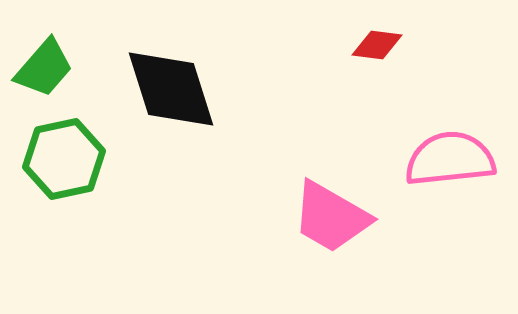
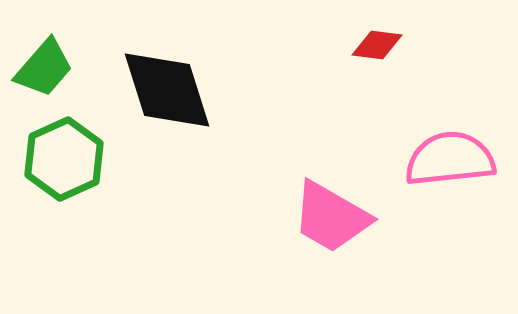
black diamond: moved 4 px left, 1 px down
green hexagon: rotated 12 degrees counterclockwise
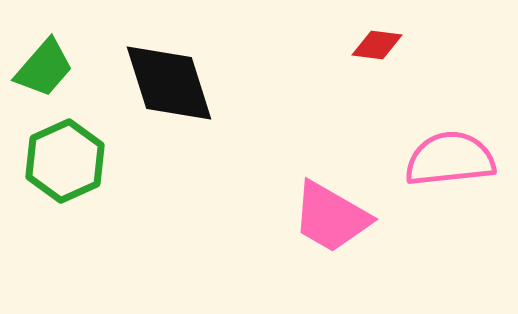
black diamond: moved 2 px right, 7 px up
green hexagon: moved 1 px right, 2 px down
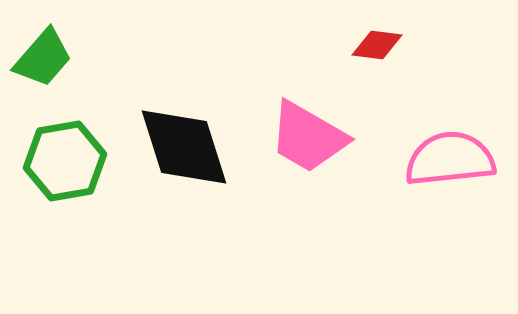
green trapezoid: moved 1 px left, 10 px up
black diamond: moved 15 px right, 64 px down
green hexagon: rotated 14 degrees clockwise
pink trapezoid: moved 23 px left, 80 px up
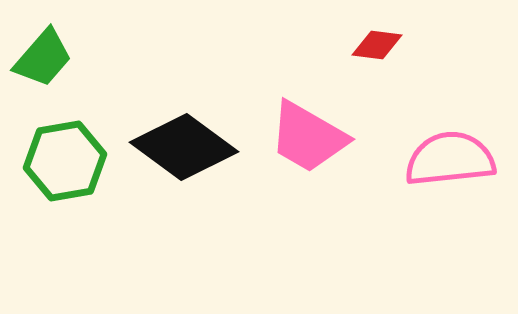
black diamond: rotated 36 degrees counterclockwise
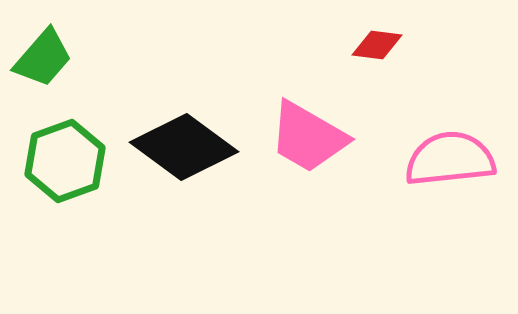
green hexagon: rotated 10 degrees counterclockwise
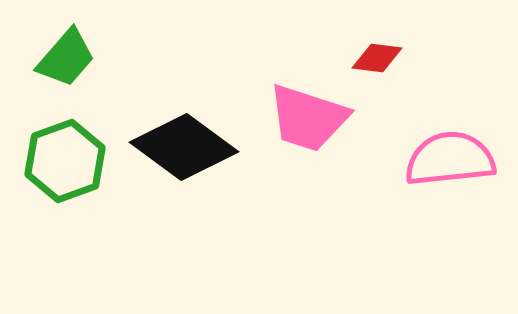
red diamond: moved 13 px down
green trapezoid: moved 23 px right
pink trapezoid: moved 19 px up; rotated 12 degrees counterclockwise
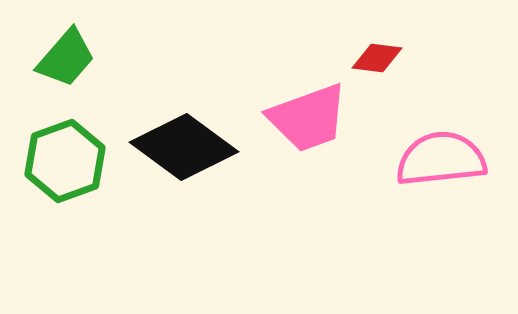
pink trapezoid: rotated 38 degrees counterclockwise
pink semicircle: moved 9 px left
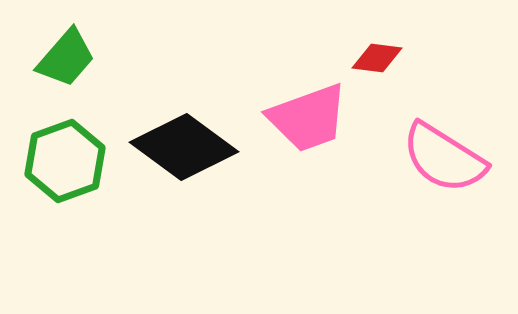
pink semicircle: moved 3 px right, 1 px up; rotated 142 degrees counterclockwise
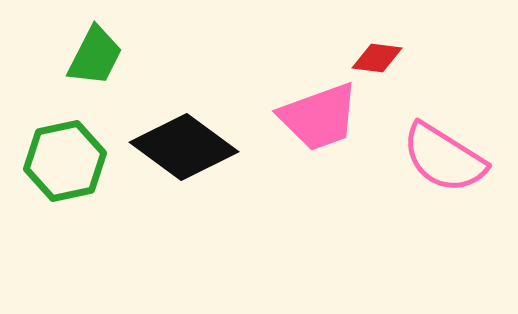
green trapezoid: moved 29 px right, 2 px up; rotated 14 degrees counterclockwise
pink trapezoid: moved 11 px right, 1 px up
green hexagon: rotated 8 degrees clockwise
